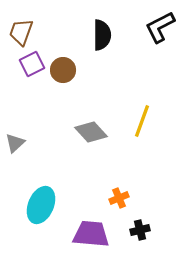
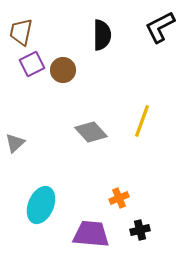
brown trapezoid: rotated 8 degrees counterclockwise
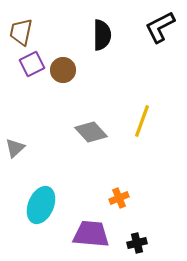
gray triangle: moved 5 px down
black cross: moved 3 px left, 13 px down
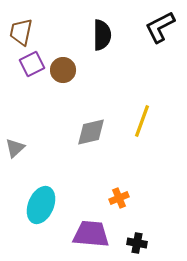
gray diamond: rotated 60 degrees counterclockwise
black cross: rotated 24 degrees clockwise
